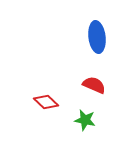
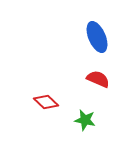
blue ellipse: rotated 16 degrees counterclockwise
red semicircle: moved 4 px right, 6 px up
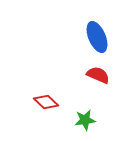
red semicircle: moved 4 px up
green star: rotated 20 degrees counterclockwise
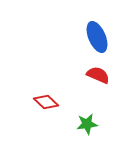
green star: moved 2 px right, 4 px down
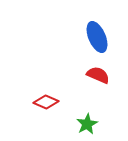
red diamond: rotated 20 degrees counterclockwise
green star: rotated 20 degrees counterclockwise
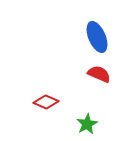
red semicircle: moved 1 px right, 1 px up
